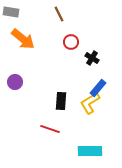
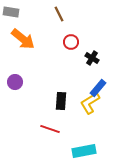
cyan rectangle: moved 6 px left; rotated 10 degrees counterclockwise
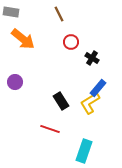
black rectangle: rotated 36 degrees counterclockwise
cyan rectangle: rotated 60 degrees counterclockwise
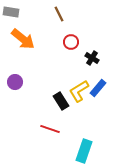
yellow L-shape: moved 11 px left, 12 px up
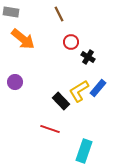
black cross: moved 4 px left, 1 px up
black rectangle: rotated 12 degrees counterclockwise
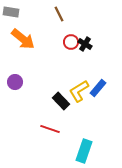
black cross: moved 3 px left, 13 px up
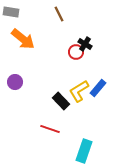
red circle: moved 5 px right, 10 px down
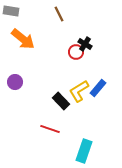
gray rectangle: moved 1 px up
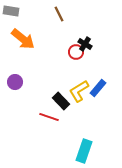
red line: moved 1 px left, 12 px up
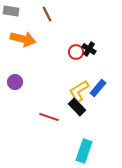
brown line: moved 12 px left
orange arrow: rotated 25 degrees counterclockwise
black cross: moved 4 px right, 5 px down
black rectangle: moved 16 px right, 6 px down
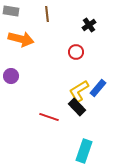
brown line: rotated 21 degrees clockwise
orange arrow: moved 2 px left
black cross: moved 24 px up; rotated 24 degrees clockwise
purple circle: moved 4 px left, 6 px up
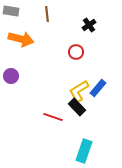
red line: moved 4 px right
